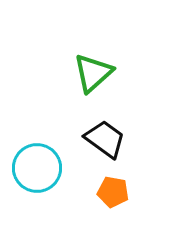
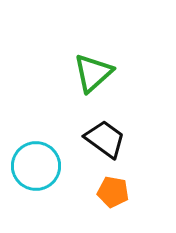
cyan circle: moved 1 px left, 2 px up
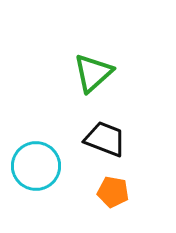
black trapezoid: rotated 15 degrees counterclockwise
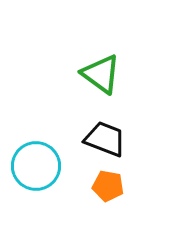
green triangle: moved 8 px right, 1 px down; rotated 42 degrees counterclockwise
orange pentagon: moved 5 px left, 6 px up
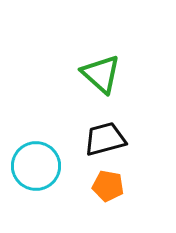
green triangle: rotated 6 degrees clockwise
black trapezoid: rotated 36 degrees counterclockwise
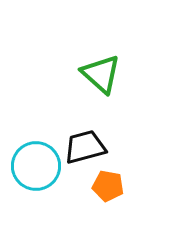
black trapezoid: moved 20 px left, 8 px down
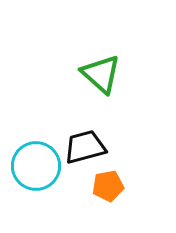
orange pentagon: rotated 20 degrees counterclockwise
